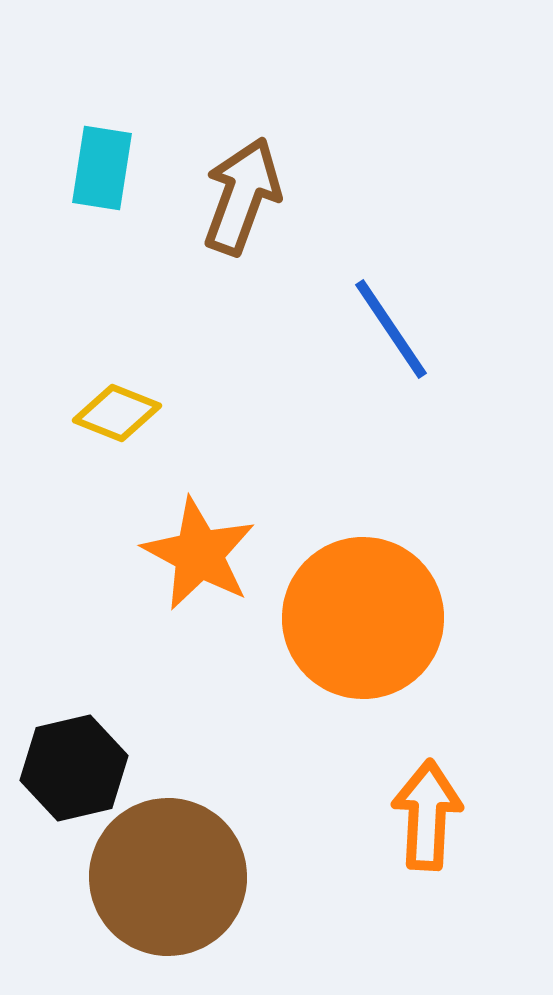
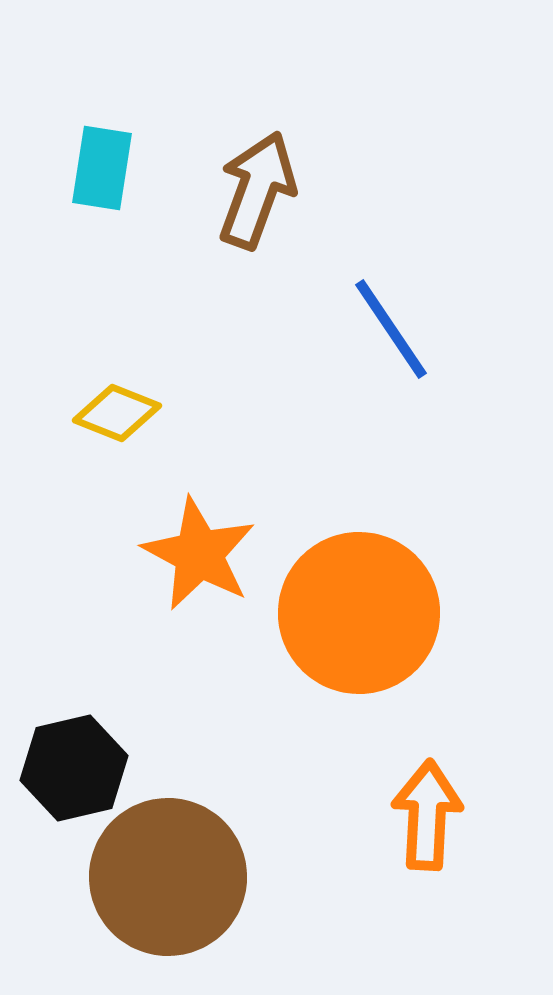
brown arrow: moved 15 px right, 6 px up
orange circle: moved 4 px left, 5 px up
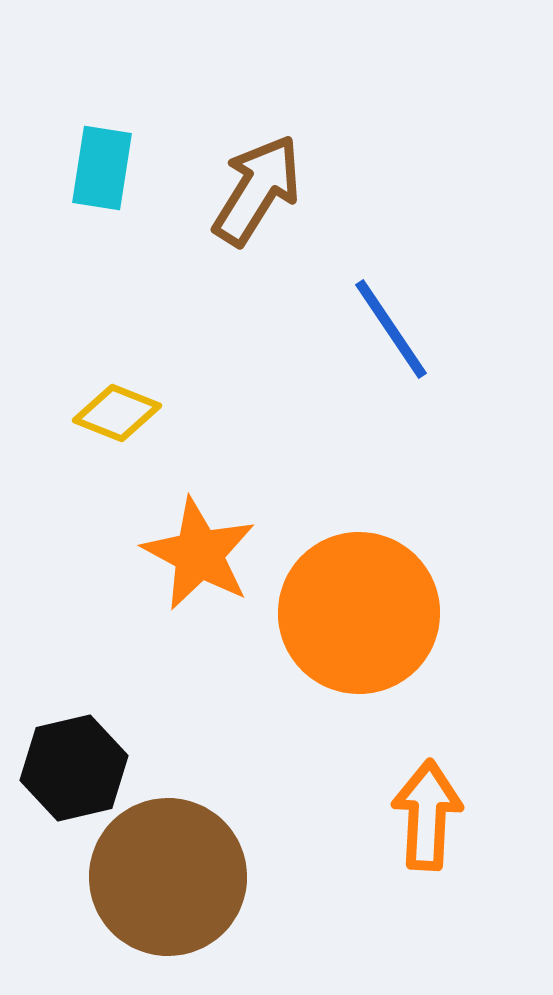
brown arrow: rotated 12 degrees clockwise
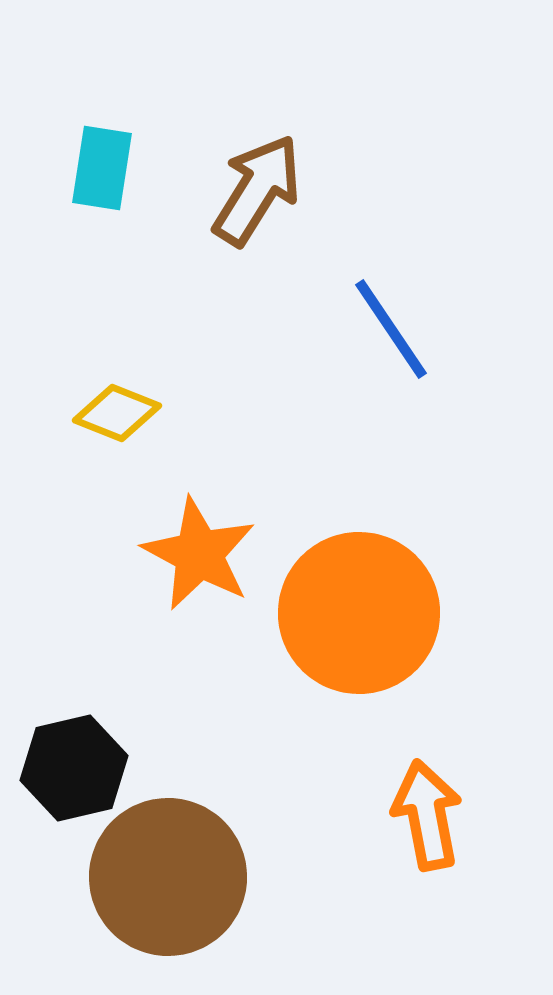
orange arrow: rotated 14 degrees counterclockwise
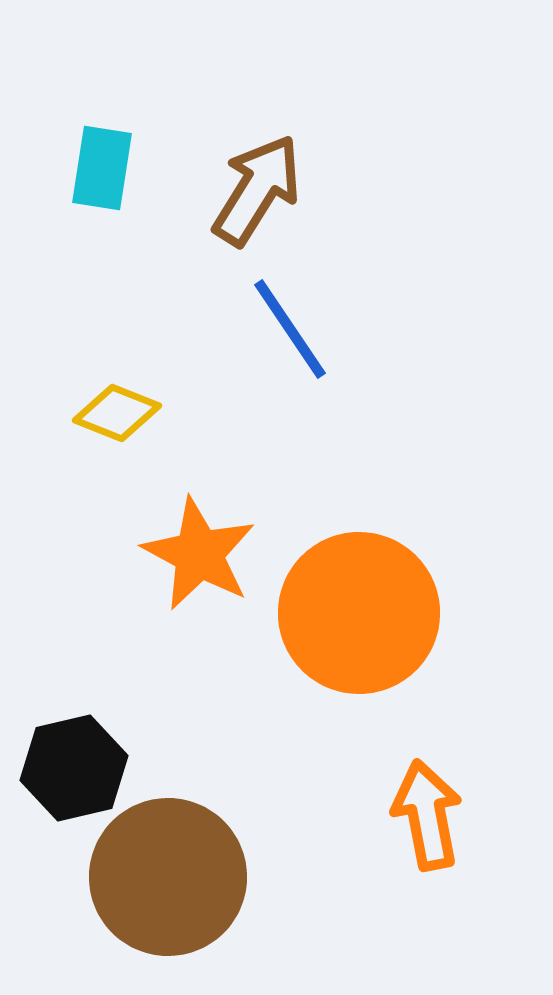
blue line: moved 101 px left
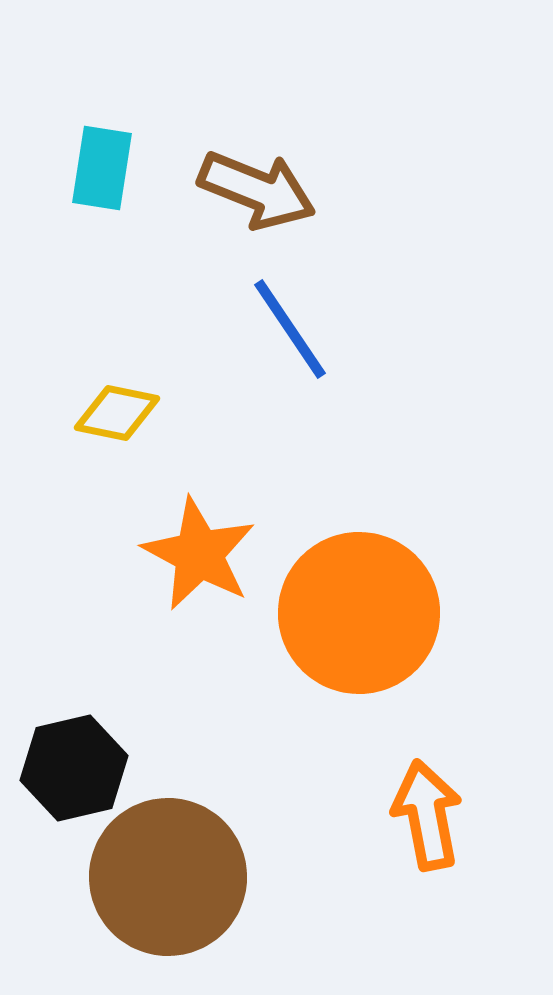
brown arrow: rotated 80 degrees clockwise
yellow diamond: rotated 10 degrees counterclockwise
